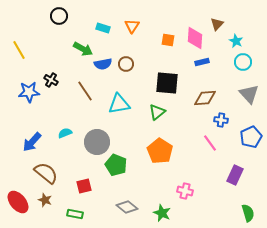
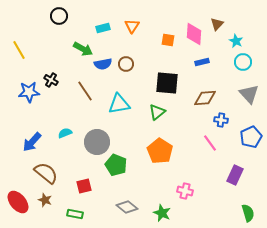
cyan rectangle: rotated 32 degrees counterclockwise
pink diamond: moved 1 px left, 4 px up
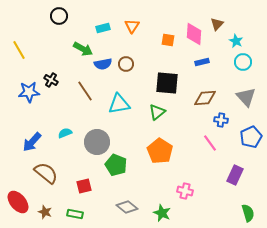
gray triangle: moved 3 px left, 3 px down
brown star: moved 12 px down
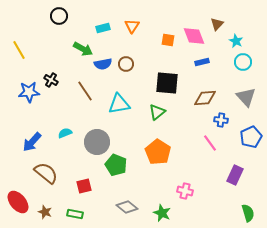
pink diamond: moved 2 px down; rotated 25 degrees counterclockwise
orange pentagon: moved 2 px left, 1 px down
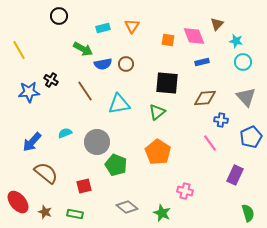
cyan star: rotated 16 degrees counterclockwise
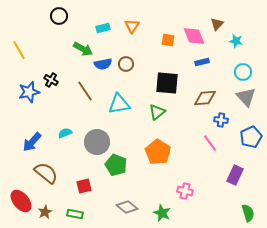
cyan circle: moved 10 px down
blue star: rotated 10 degrees counterclockwise
red ellipse: moved 3 px right, 1 px up
brown star: rotated 24 degrees clockwise
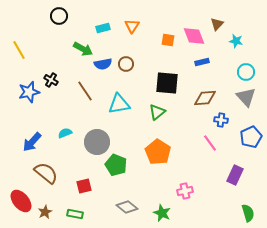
cyan circle: moved 3 px right
pink cross: rotated 28 degrees counterclockwise
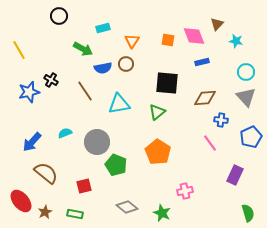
orange triangle: moved 15 px down
blue semicircle: moved 4 px down
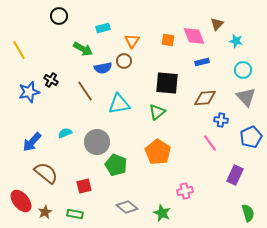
brown circle: moved 2 px left, 3 px up
cyan circle: moved 3 px left, 2 px up
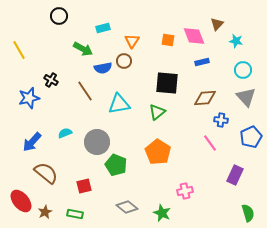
blue star: moved 6 px down
